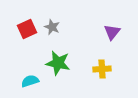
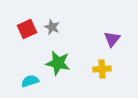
purple triangle: moved 7 px down
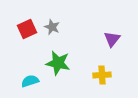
yellow cross: moved 6 px down
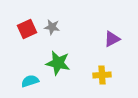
gray star: rotated 14 degrees counterclockwise
purple triangle: rotated 24 degrees clockwise
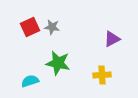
red square: moved 3 px right, 2 px up
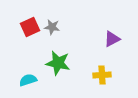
cyan semicircle: moved 2 px left, 1 px up
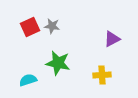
gray star: moved 1 px up
